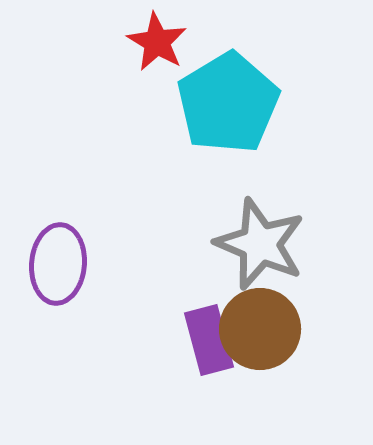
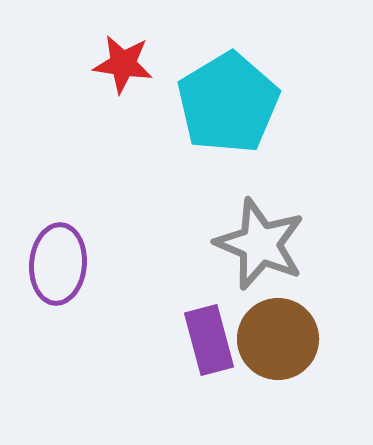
red star: moved 34 px left, 22 px down; rotated 22 degrees counterclockwise
brown circle: moved 18 px right, 10 px down
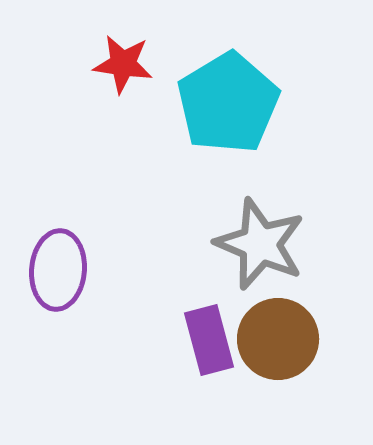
purple ellipse: moved 6 px down
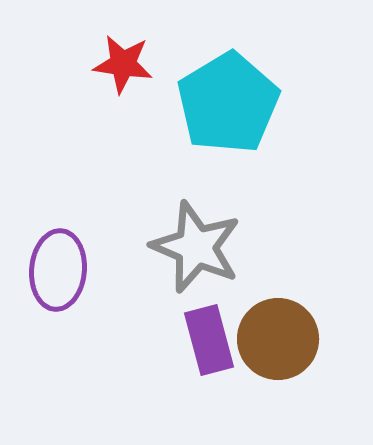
gray star: moved 64 px left, 3 px down
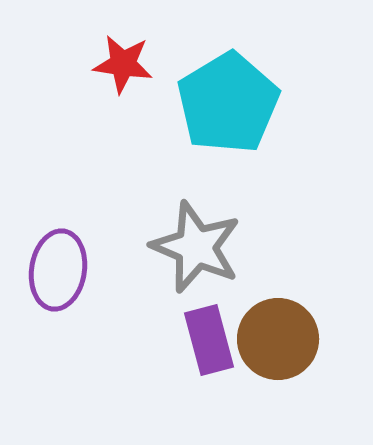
purple ellipse: rotated 4 degrees clockwise
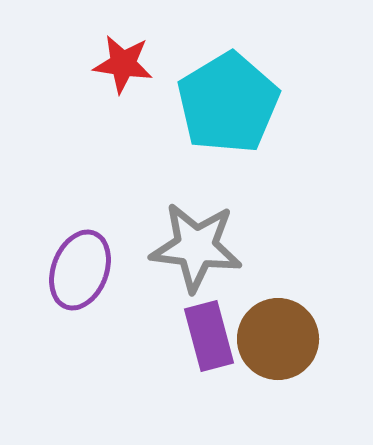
gray star: rotated 16 degrees counterclockwise
purple ellipse: moved 22 px right; rotated 12 degrees clockwise
purple rectangle: moved 4 px up
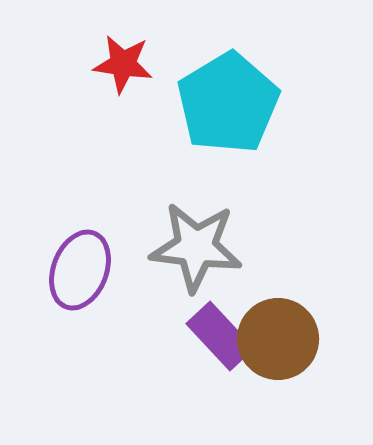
purple rectangle: moved 11 px right; rotated 28 degrees counterclockwise
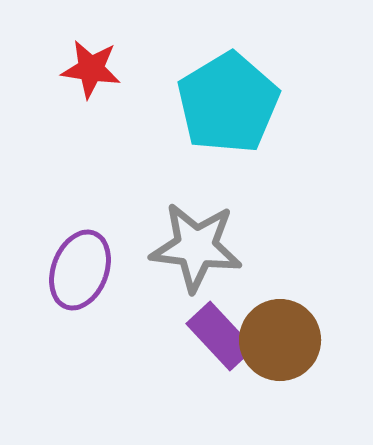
red star: moved 32 px left, 5 px down
brown circle: moved 2 px right, 1 px down
